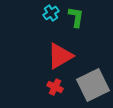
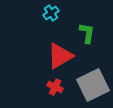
green L-shape: moved 11 px right, 16 px down
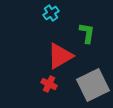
red cross: moved 6 px left, 3 px up
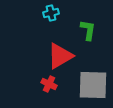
cyan cross: rotated 21 degrees clockwise
green L-shape: moved 1 px right, 3 px up
gray square: rotated 28 degrees clockwise
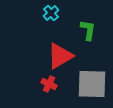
cyan cross: rotated 28 degrees counterclockwise
gray square: moved 1 px left, 1 px up
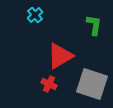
cyan cross: moved 16 px left, 2 px down
green L-shape: moved 6 px right, 5 px up
gray square: rotated 16 degrees clockwise
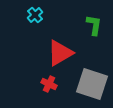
red triangle: moved 3 px up
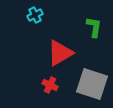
cyan cross: rotated 14 degrees clockwise
green L-shape: moved 2 px down
red cross: moved 1 px right, 1 px down
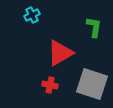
cyan cross: moved 3 px left
red cross: rotated 14 degrees counterclockwise
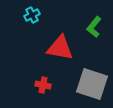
green L-shape: rotated 150 degrees counterclockwise
red triangle: moved 5 px up; rotated 40 degrees clockwise
red cross: moved 7 px left
